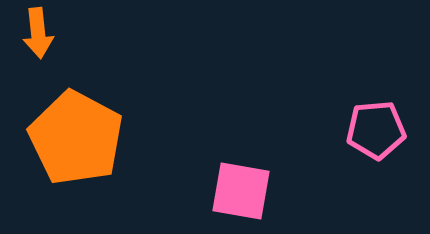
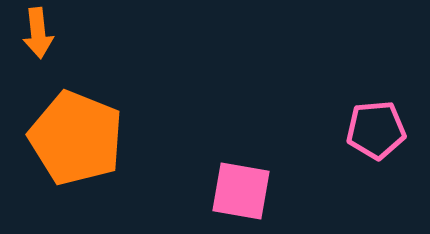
orange pentagon: rotated 6 degrees counterclockwise
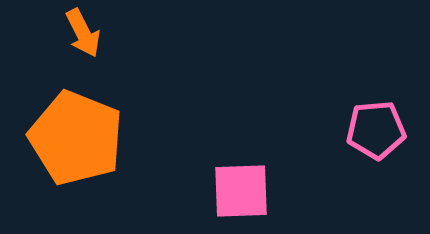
orange arrow: moved 45 px right; rotated 21 degrees counterclockwise
pink square: rotated 12 degrees counterclockwise
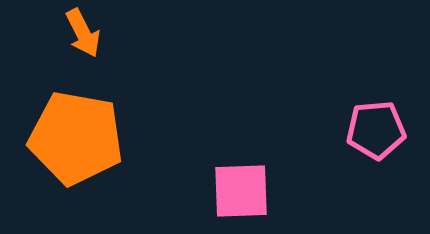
orange pentagon: rotated 12 degrees counterclockwise
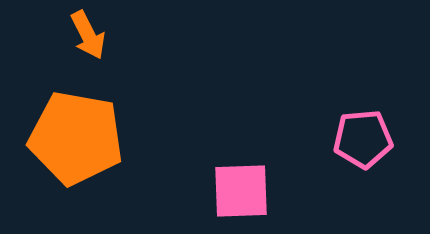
orange arrow: moved 5 px right, 2 px down
pink pentagon: moved 13 px left, 9 px down
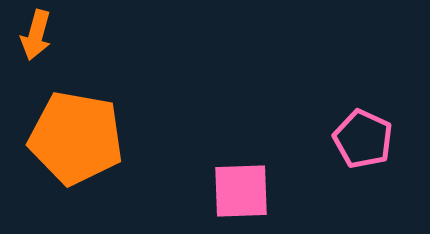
orange arrow: moved 52 px left; rotated 42 degrees clockwise
pink pentagon: rotated 30 degrees clockwise
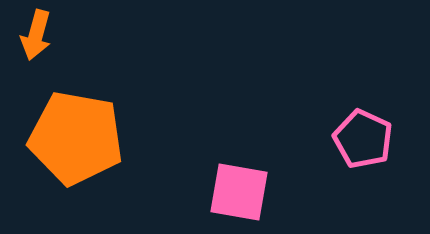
pink square: moved 2 px left, 1 px down; rotated 12 degrees clockwise
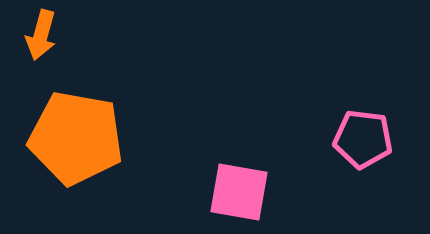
orange arrow: moved 5 px right
pink pentagon: rotated 18 degrees counterclockwise
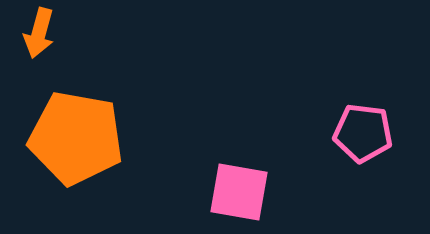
orange arrow: moved 2 px left, 2 px up
pink pentagon: moved 6 px up
